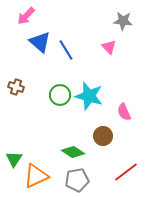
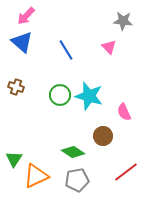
blue triangle: moved 18 px left
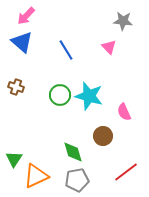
green diamond: rotated 40 degrees clockwise
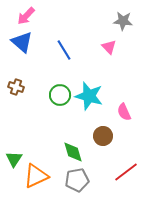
blue line: moved 2 px left
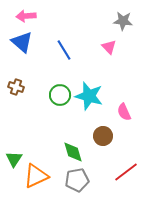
pink arrow: rotated 42 degrees clockwise
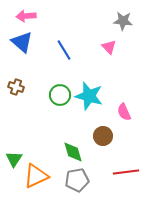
red line: rotated 30 degrees clockwise
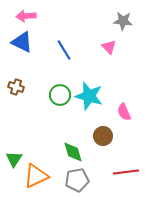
blue triangle: rotated 15 degrees counterclockwise
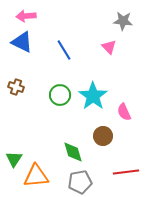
cyan star: moved 4 px right; rotated 20 degrees clockwise
orange triangle: rotated 20 degrees clockwise
gray pentagon: moved 3 px right, 2 px down
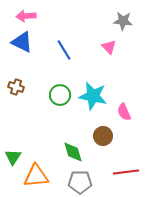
cyan star: rotated 24 degrees counterclockwise
green triangle: moved 1 px left, 2 px up
gray pentagon: rotated 10 degrees clockwise
